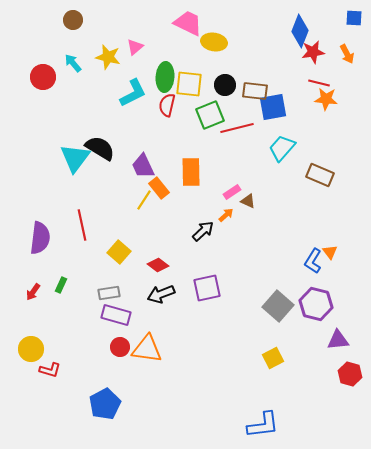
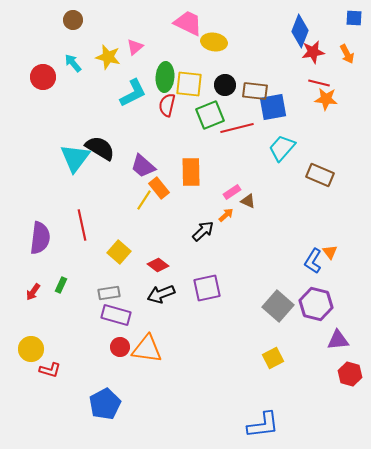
purple trapezoid at (143, 166): rotated 24 degrees counterclockwise
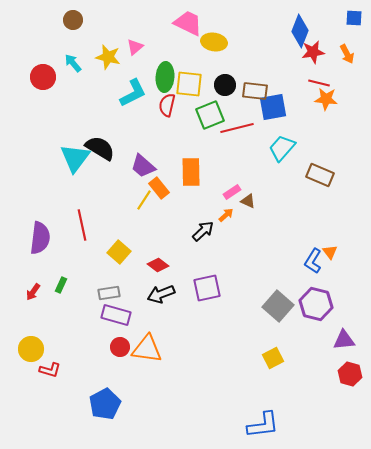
purple triangle at (338, 340): moved 6 px right
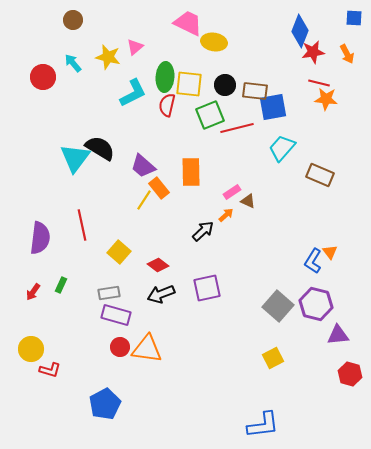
purple triangle at (344, 340): moved 6 px left, 5 px up
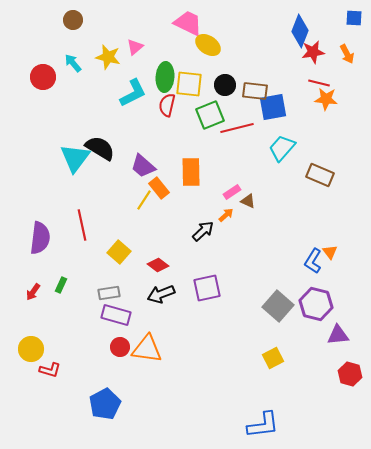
yellow ellipse at (214, 42): moved 6 px left, 3 px down; rotated 25 degrees clockwise
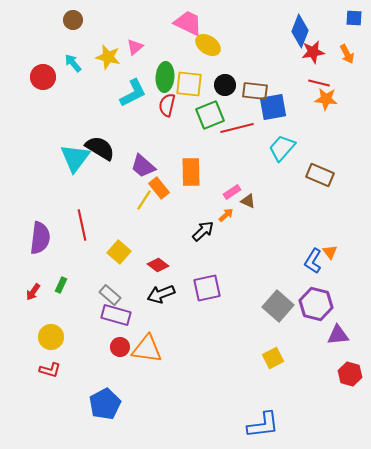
gray rectangle at (109, 293): moved 1 px right, 2 px down; rotated 50 degrees clockwise
yellow circle at (31, 349): moved 20 px right, 12 px up
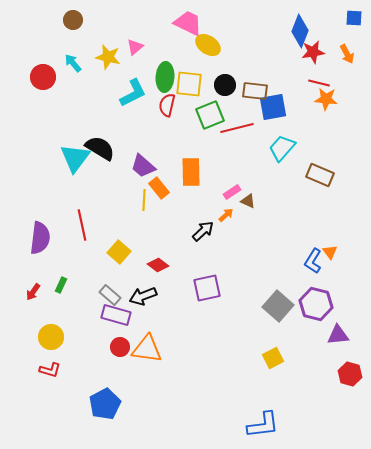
yellow line at (144, 200): rotated 30 degrees counterclockwise
black arrow at (161, 294): moved 18 px left, 2 px down
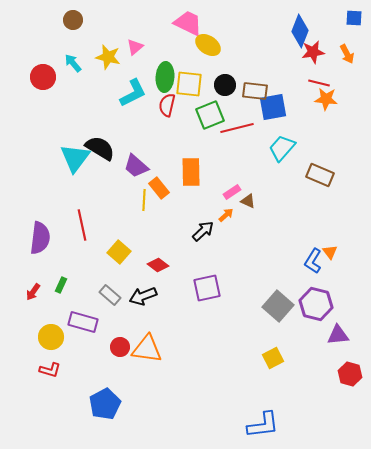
purple trapezoid at (143, 166): moved 7 px left
purple rectangle at (116, 315): moved 33 px left, 7 px down
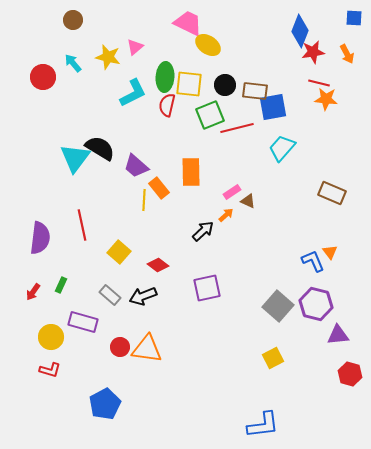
brown rectangle at (320, 175): moved 12 px right, 18 px down
blue L-shape at (313, 261): rotated 125 degrees clockwise
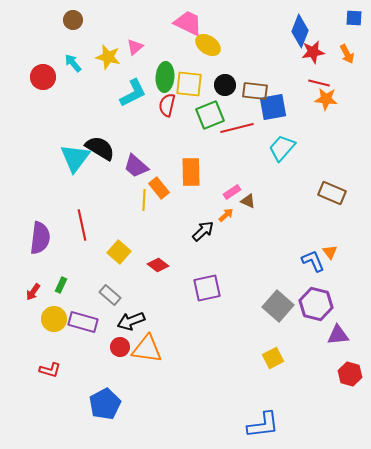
black arrow at (143, 296): moved 12 px left, 25 px down
yellow circle at (51, 337): moved 3 px right, 18 px up
